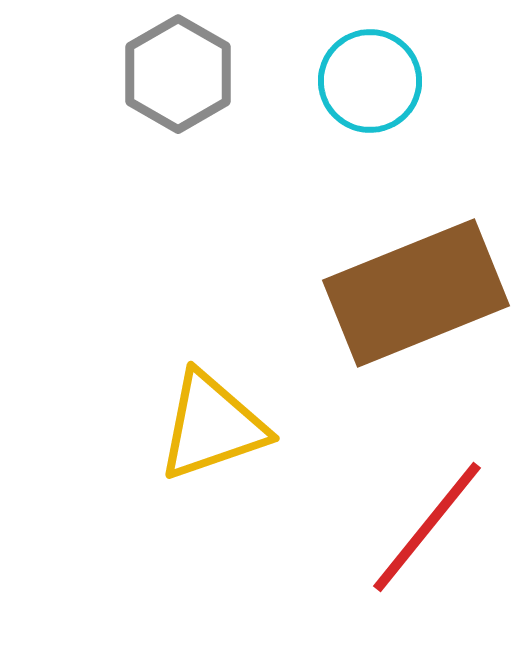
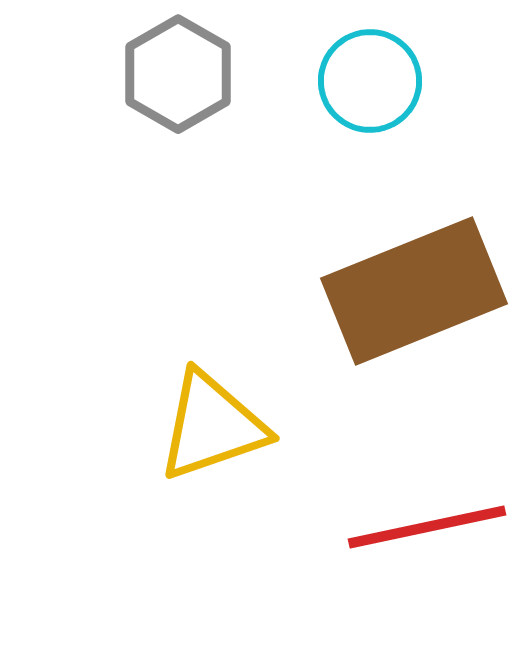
brown rectangle: moved 2 px left, 2 px up
red line: rotated 39 degrees clockwise
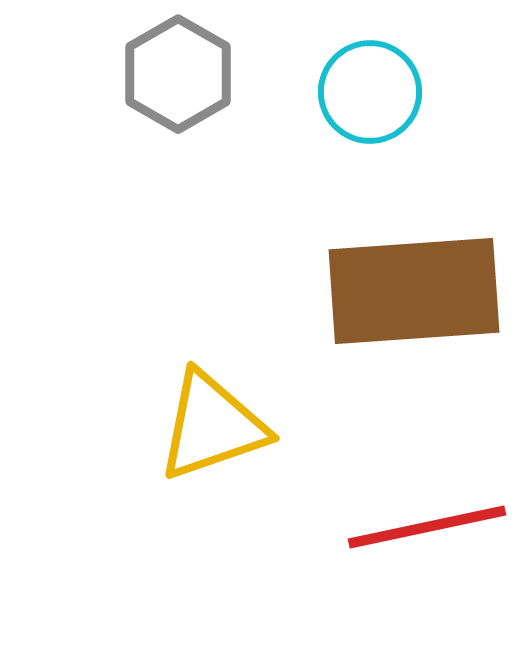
cyan circle: moved 11 px down
brown rectangle: rotated 18 degrees clockwise
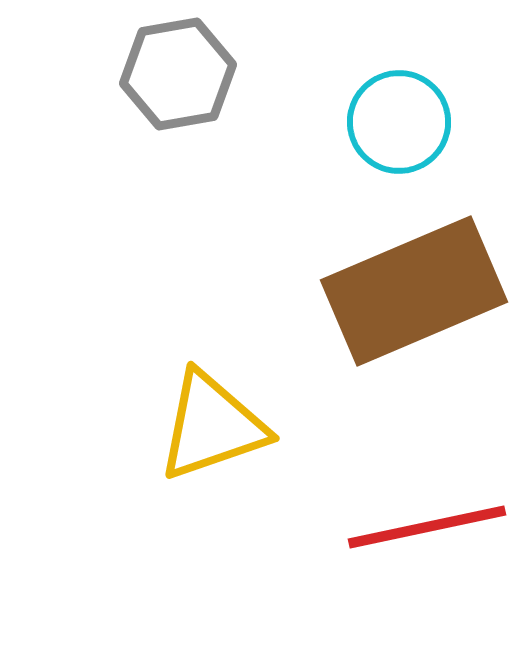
gray hexagon: rotated 20 degrees clockwise
cyan circle: moved 29 px right, 30 px down
brown rectangle: rotated 19 degrees counterclockwise
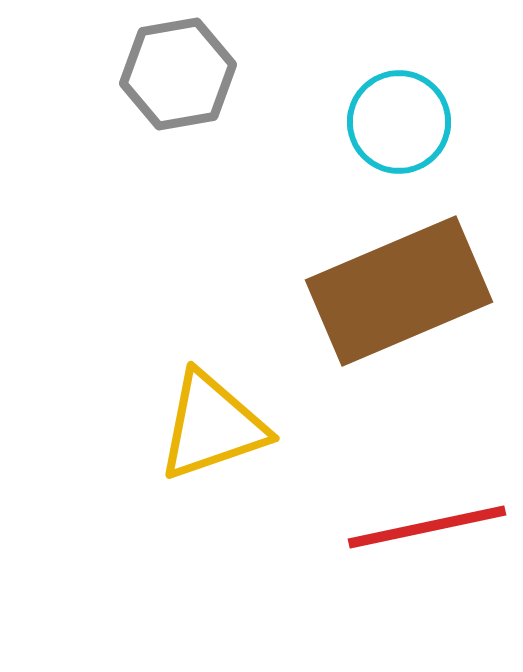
brown rectangle: moved 15 px left
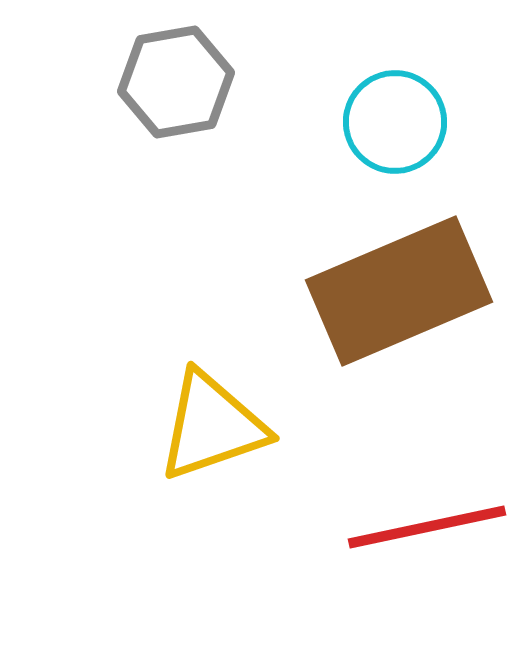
gray hexagon: moved 2 px left, 8 px down
cyan circle: moved 4 px left
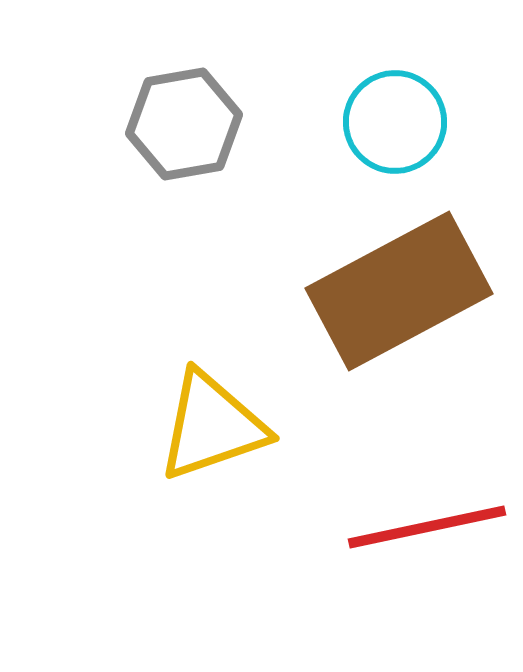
gray hexagon: moved 8 px right, 42 px down
brown rectangle: rotated 5 degrees counterclockwise
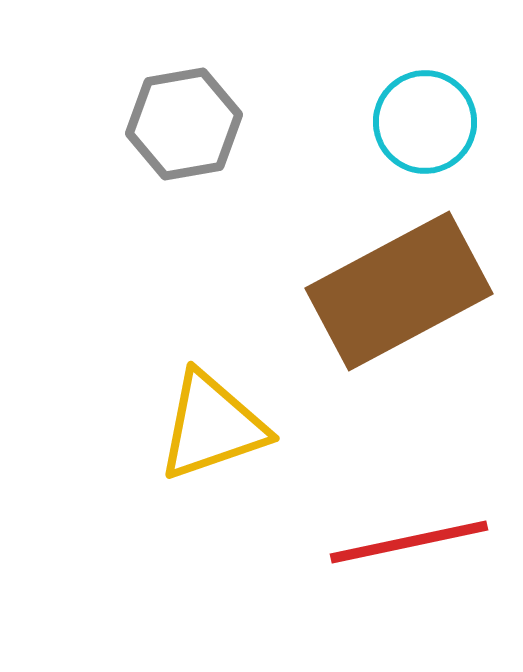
cyan circle: moved 30 px right
red line: moved 18 px left, 15 px down
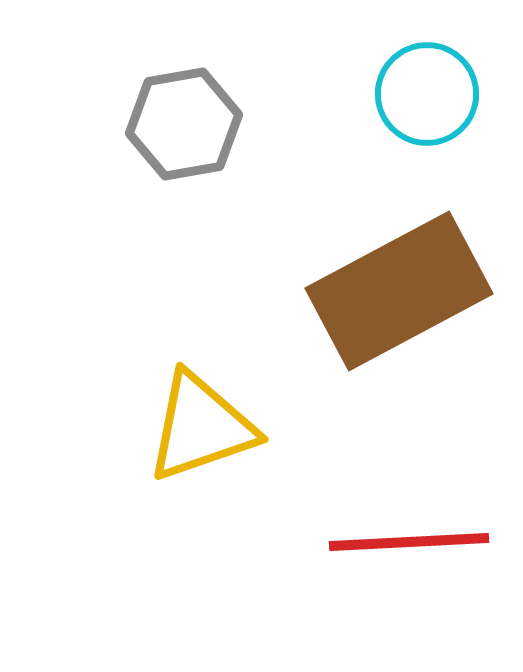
cyan circle: moved 2 px right, 28 px up
yellow triangle: moved 11 px left, 1 px down
red line: rotated 9 degrees clockwise
